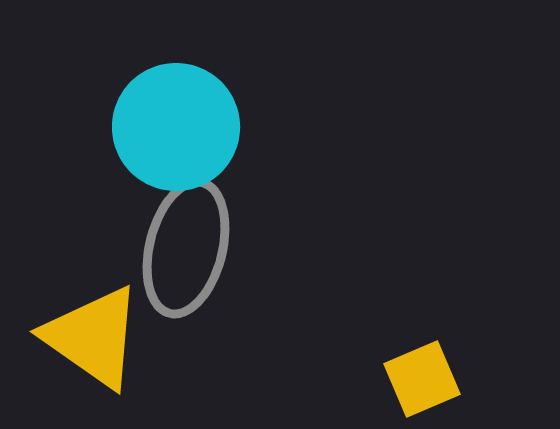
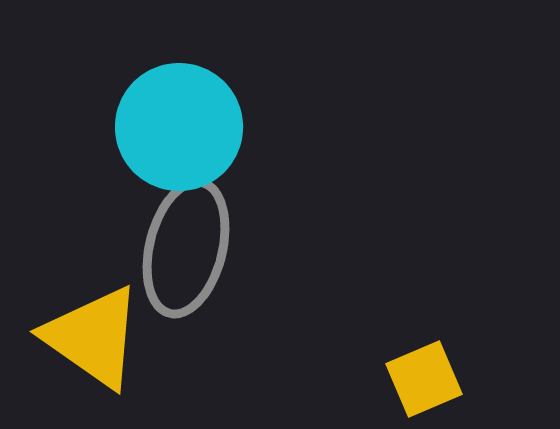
cyan circle: moved 3 px right
yellow square: moved 2 px right
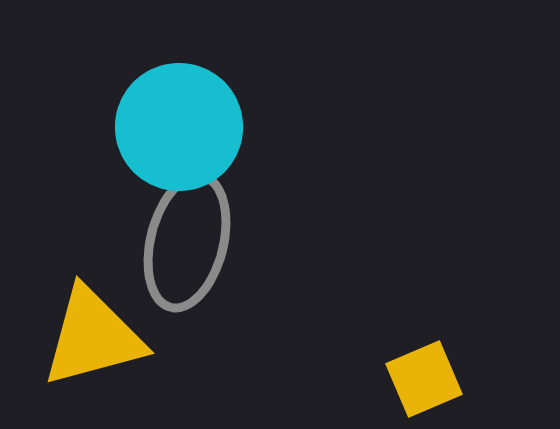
gray ellipse: moved 1 px right, 6 px up
yellow triangle: rotated 50 degrees counterclockwise
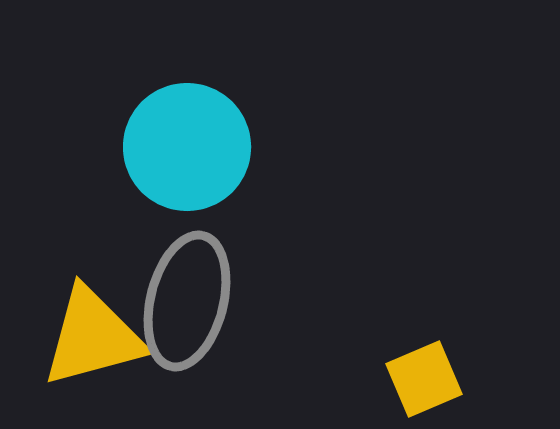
cyan circle: moved 8 px right, 20 px down
gray ellipse: moved 59 px down
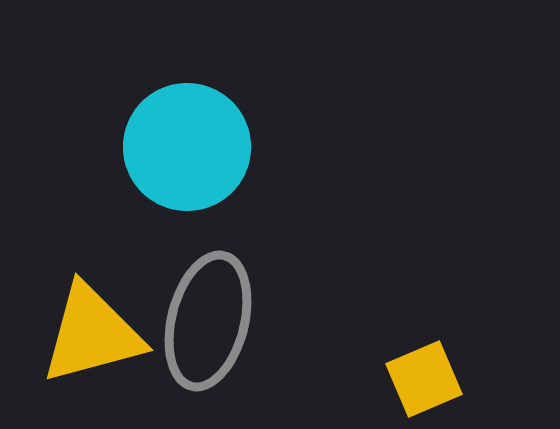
gray ellipse: moved 21 px right, 20 px down
yellow triangle: moved 1 px left, 3 px up
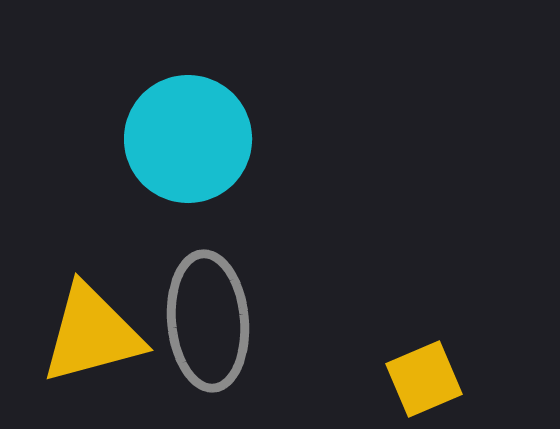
cyan circle: moved 1 px right, 8 px up
gray ellipse: rotated 19 degrees counterclockwise
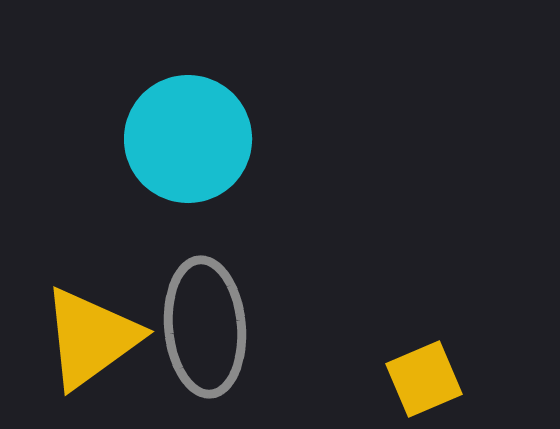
gray ellipse: moved 3 px left, 6 px down
yellow triangle: moved 1 px left, 4 px down; rotated 21 degrees counterclockwise
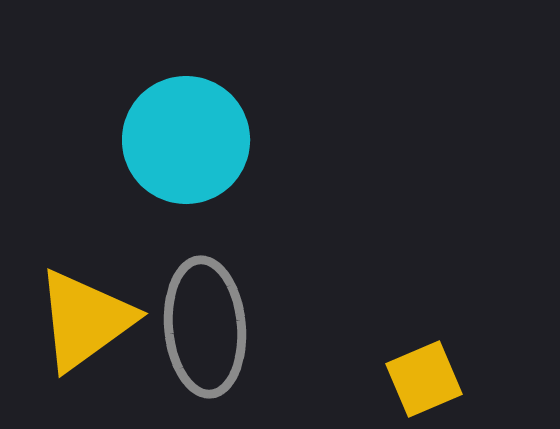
cyan circle: moved 2 px left, 1 px down
yellow triangle: moved 6 px left, 18 px up
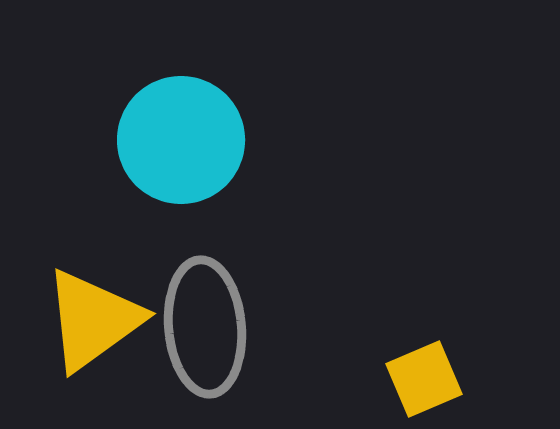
cyan circle: moved 5 px left
yellow triangle: moved 8 px right
